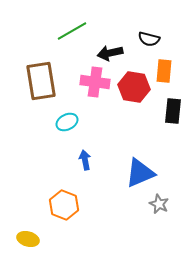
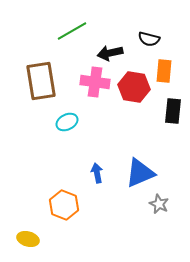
blue arrow: moved 12 px right, 13 px down
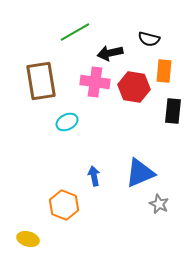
green line: moved 3 px right, 1 px down
blue arrow: moved 3 px left, 3 px down
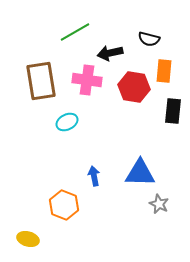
pink cross: moved 8 px left, 2 px up
blue triangle: rotated 24 degrees clockwise
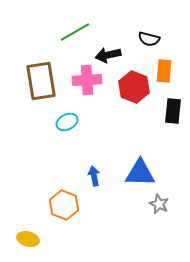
black arrow: moved 2 px left, 2 px down
pink cross: rotated 12 degrees counterclockwise
red hexagon: rotated 12 degrees clockwise
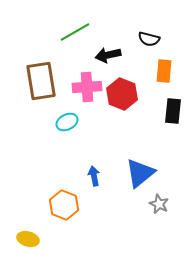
pink cross: moved 7 px down
red hexagon: moved 12 px left, 7 px down
blue triangle: rotated 40 degrees counterclockwise
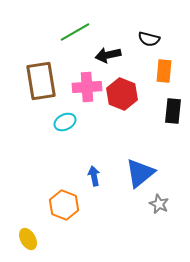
cyan ellipse: moved 2 px left
yellow ellipse: rotated 45 degrees clockwise
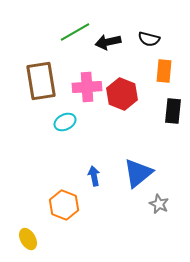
black arrow: moved 13 px up
blue triangle: moved 2 px left
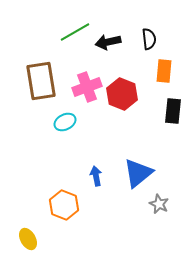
black semicircle: rotated 110 degrees counterclockwise
pink cross: rotated 16 degrees counterclockwise
blue arrow: moved 2 px right
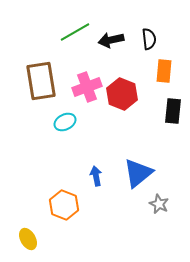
black arrow: moved 3 px right, 2 px up
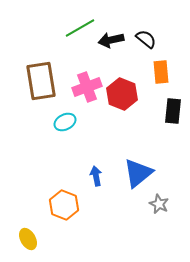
green line: moved 5 px right, 4 px up
black semicircle: moved 3 px left; rotated 45 degrees counterclockwise
orange rectangle: moved 3 px left, 1 px down; rotated 10 degrees counterclockwise
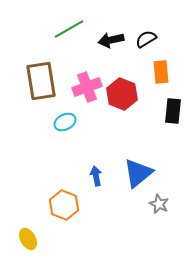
green line: moved 11 px left, 1 px down
black semicircle: rotated 70 degrees counterclockwise
